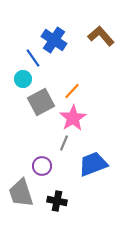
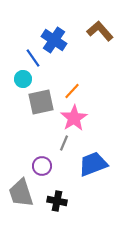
brown L-shape: moved 1 px left, 5 px up
gray square: rotated 16 degrees clockwise
pink star: moved 1 px right
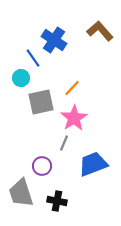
cyan circle: moved 2 px left, 1 px up
orange line: moved 3 px up
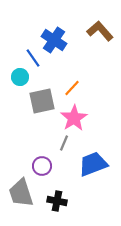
cyan circle: moved 1 px left, 1 px up
gray square: moved 1 px right, 1 px up
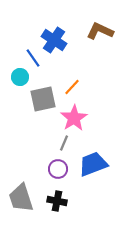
brown L-shape: rotated 24 degrees counterclockwise
orange line: moved 1 px up
gray square: moved 1 px right, 2 px up
purple circle: moved 16 px right, 3 px down
gray trapezoid: moved 5 px down
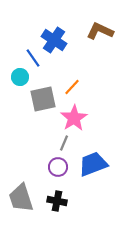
purple circle: moved 2 px up
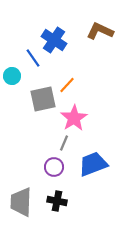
cyan circle: moved 8 px left, 1 px up
orange line: moved 5 px left, 2 px up
purple circle: moved 4 px left
gray trapezoid: moved 4 px down; rotated 20 degrees clockwise
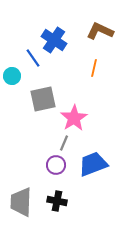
orange line: moved 27 px right, 17 px up; rotated 30 degrees counterclockwise
purple circle: moved 2 px right, 2 px up
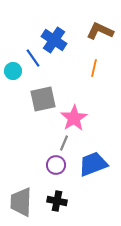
cyan circle: moved 1 px right, 5 px up
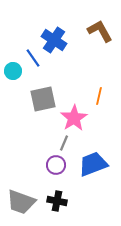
brown L-shape: rotated 36 degrees clockwise
orange line: moved 5 px right, 28 px down
gray trapezoid: rotated 72 degrees counterclockwise
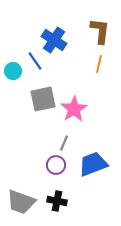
brown L-shape: rotated 36 degrees clockwise
blue line: moved 2 px right, 3 px down
orange line: moved 32 px up
pink star: moved 9 px up
